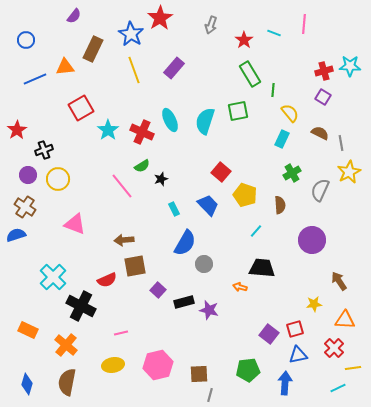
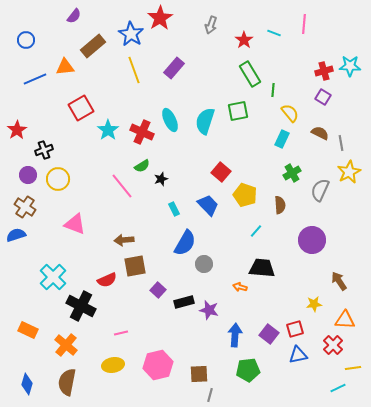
brown rectangle at (93, 49): moved 3 px up; rotated 25 degrees clockwise
red cross at (334, 348): moved 1 px left, 3 px up
blue arrow at (285, 383): moved 50 px left, 48 px up
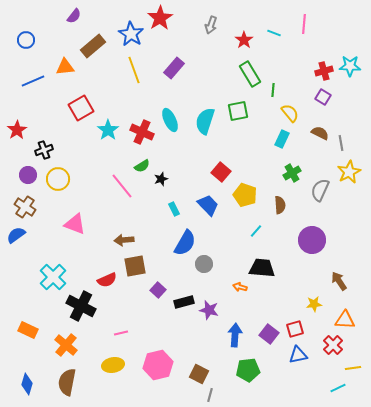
blue line at (35, 79): moved 2 px left, 2 px down
blue semicircle at (16, 235): rotated 18 degrees counterclockwise
brown square at (199, 374): rotated 30 degrees clockwise
